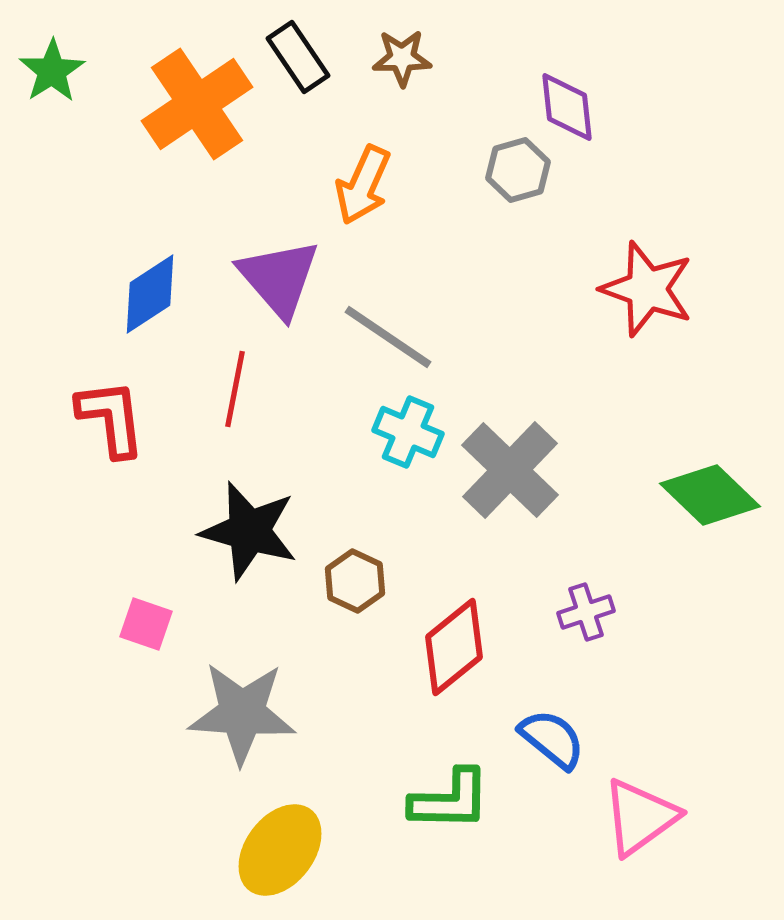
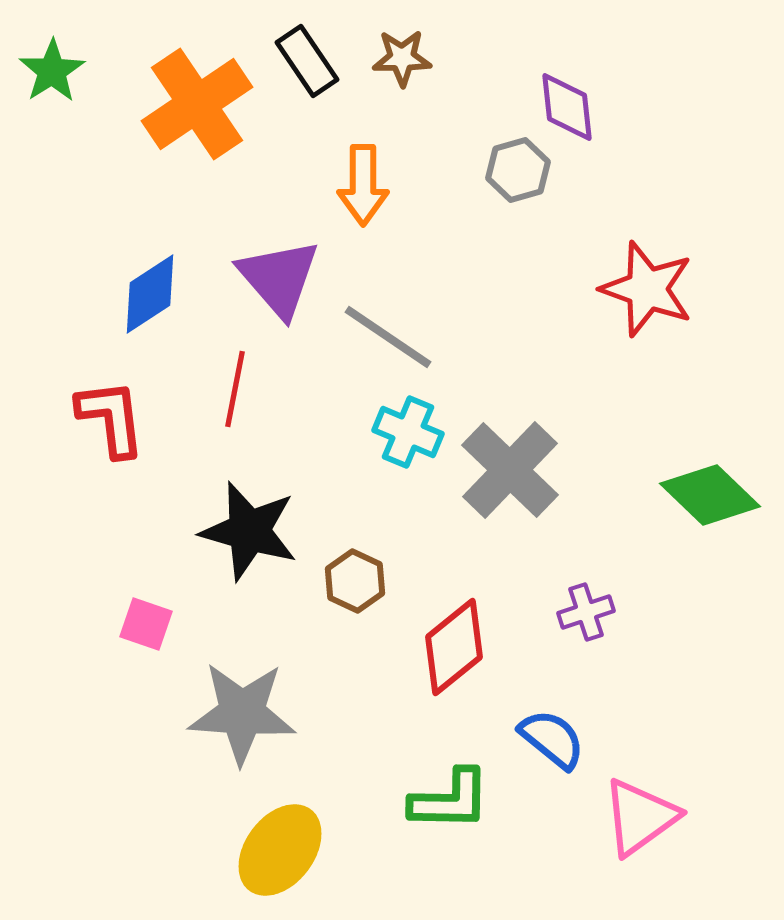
black rectangle: moved 9 px right, 4 px down
orange arrow: rotated 24 degrees counterclockwise
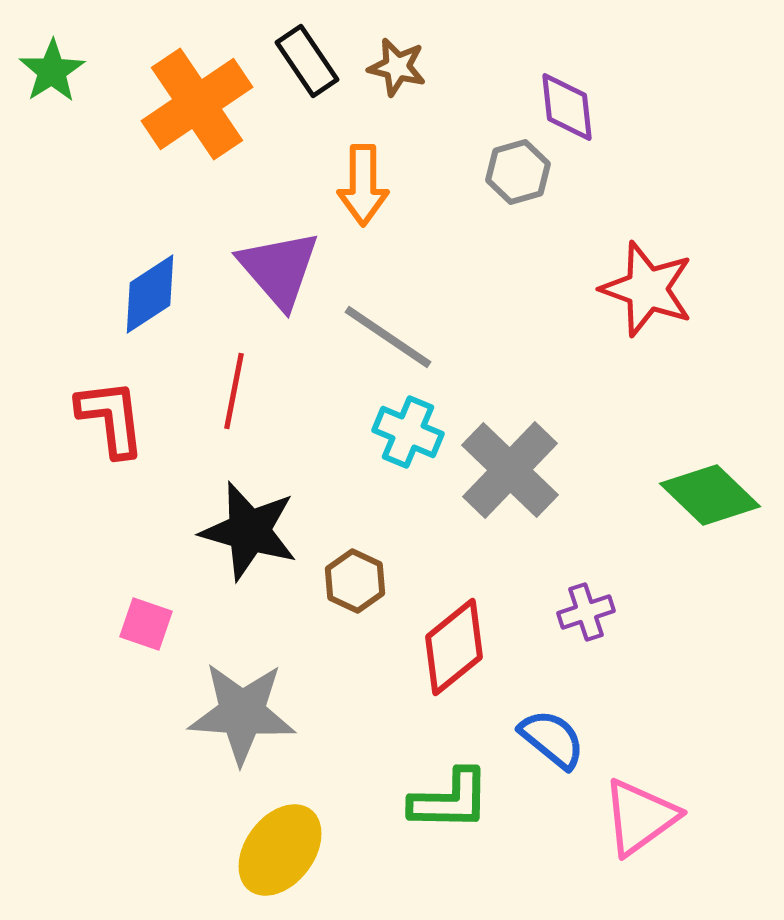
brown star: moved 5 px left, 9 px down; rotated 14 degrees clockwise
gray hexagon: moved 2 px down
purple triangle: moved 9 px up
red line: moved 1 px left, 2 px down
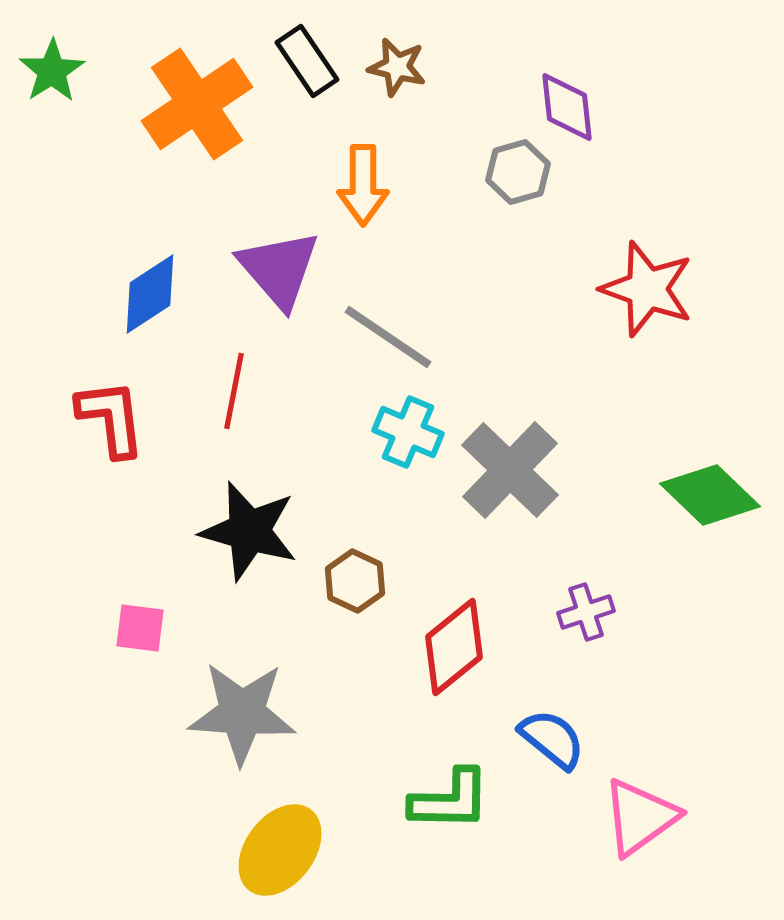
pink square: moved 6 px left, 4 px down; rotated 12 degrees counterclockwise
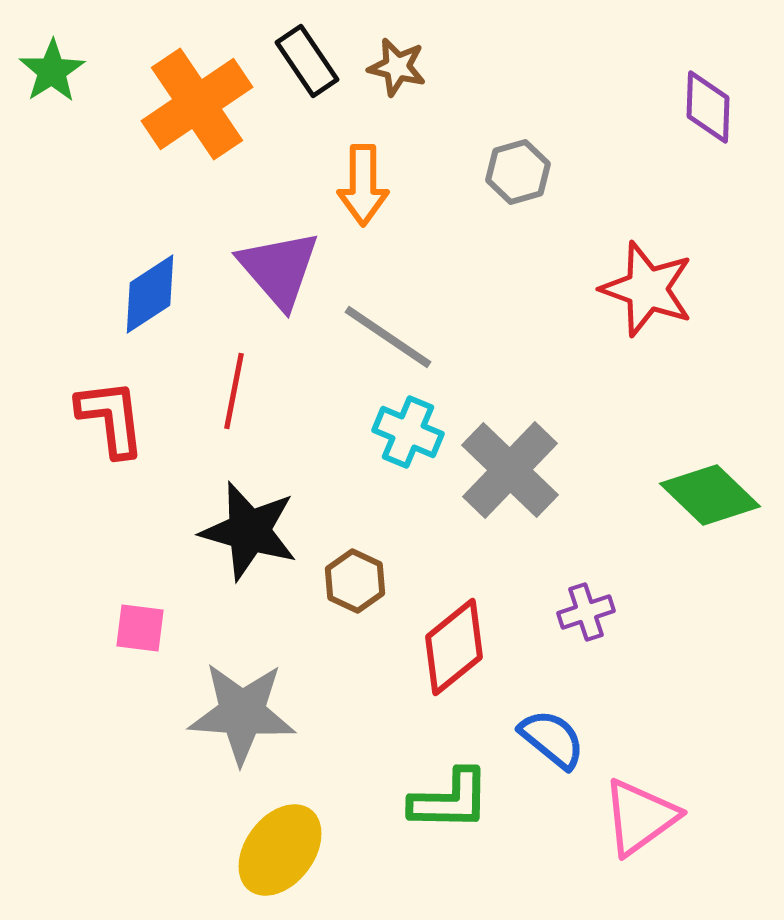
purple diamond: moved 141 px right; rotated 8 degrees clockwise
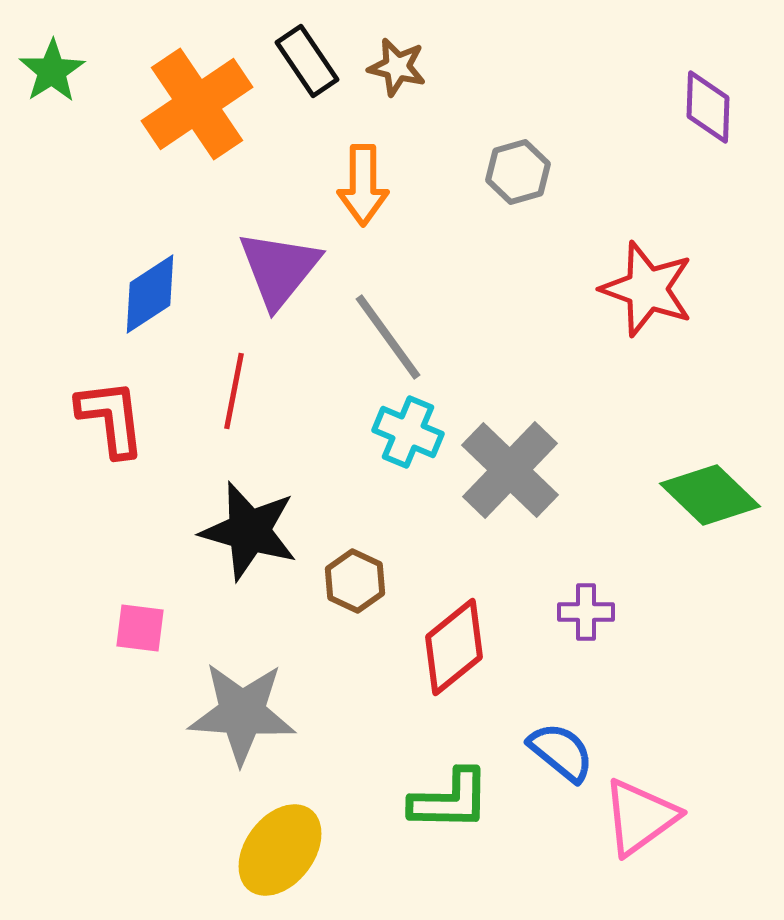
purple triangle: rotated 20 degrees clockwise
gray line: rotated 20 degrees clockwise
purple cross: rotated 18 degrees clockwise
blue semicircle: moved 9 px right, 13 px down
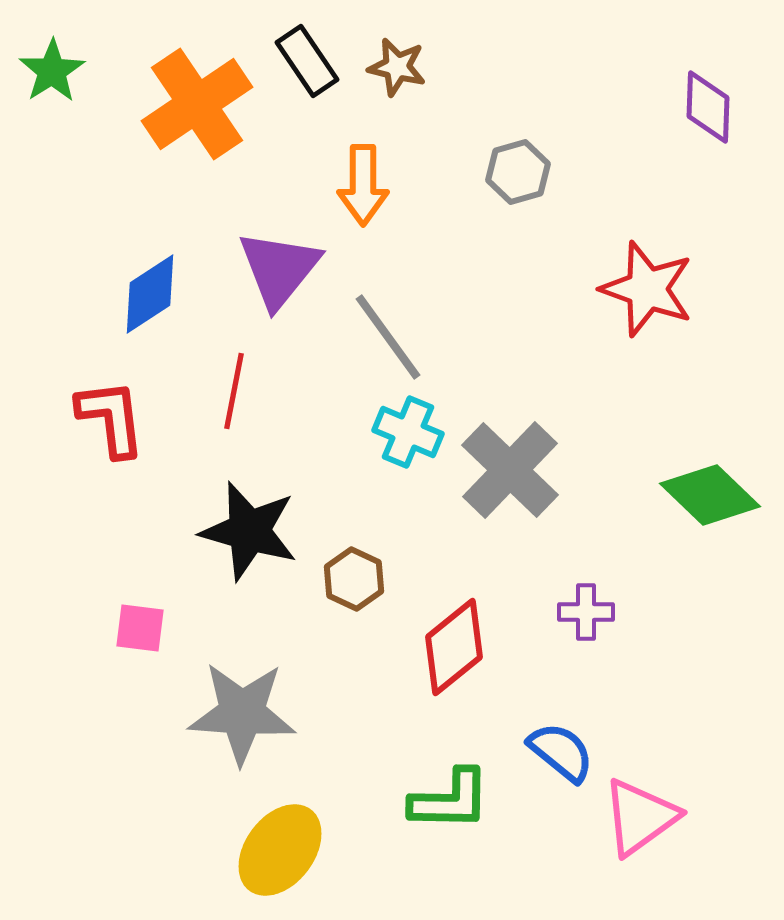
brown hexagon: moved 1 px left, 2 px up
